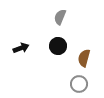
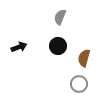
black arrow: moved 2 px left, 1 px up
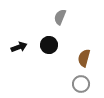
black circle: moved 9 px left, 1 px up
gray circle: moved 2 px right
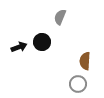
black circle: moved 7 px left, 3 px up
brown semicircle: moved 1 px right, 3 px down; rotated 12 degrees counterclockwise
gray circle: moved 3 px left
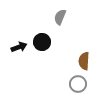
brown semicircle: moved 1 px left
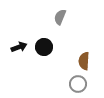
black circle: moved 2 px right, 5 px down
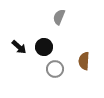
gray semicircle: moved 1 px left
black arrow: rotated 63 degrees clockwise
gray circle: moved 23 px left, 15 px up
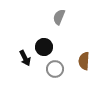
black arrow: moved 6 px right, 11 px down; rotated 21 degrees clockwise
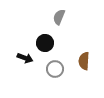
black circle: moved 1 px right, 4 px up
black arrow: rotated 42 degrees counterclockwise
